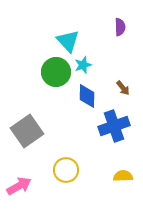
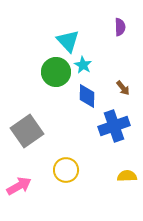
cyan star: rotated 24 degrees counterclockwise
yellow semicircle: moved 4 px right
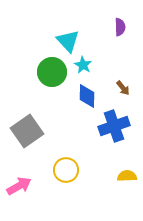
green circle: moved 4 px left
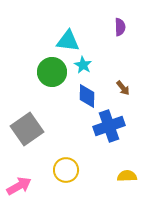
cyan triangle: rotated 40 degrees counterclockwise
blue cross: moved 5 px left
gray square: moved 2 px up
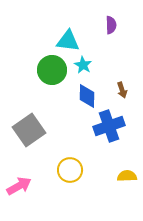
purple semicircle: moved 9 px left, 2 px up
green circle: moved 2 px up
brown arrow: moved 1 px left, 2 px down; rotated 21 degrees clockwise
gray square: moved 2 px right, 1 px down
yellow circle: moved 4 px right
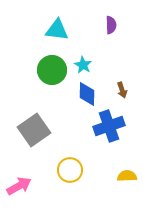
cyan triangle: moved 11 px left, 11 px up
blue diamond: moved 2 px up
gray square: moved 5 px right
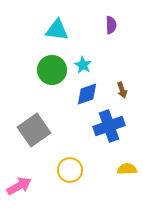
blue diamond: rotated 70 degrees clockwise
yellow semicircle: moved 7 px up
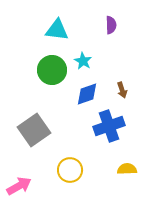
cyan star: moved 4 px up
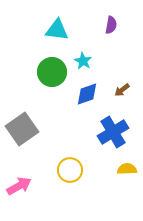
purple semicircle: rotated 12 degrees clockwise
green circle: moved 2 px down
brown arrow: rotated 70 degrees clockwise
blue cross: moved 4 px right, 6 px down; rotated 12 degrees counterclockwise
gray square: moved 12 px left, 1 px up
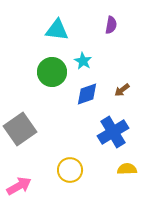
gray square: moved 2 px left
